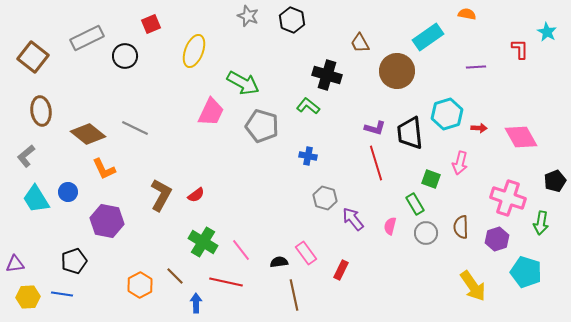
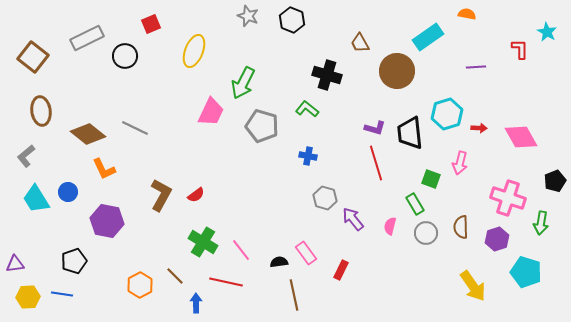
green arrow at (243, 83): rotated 88 degrees clockwise
green L-shape at (308, 106): moved 1 px left, 3 px down
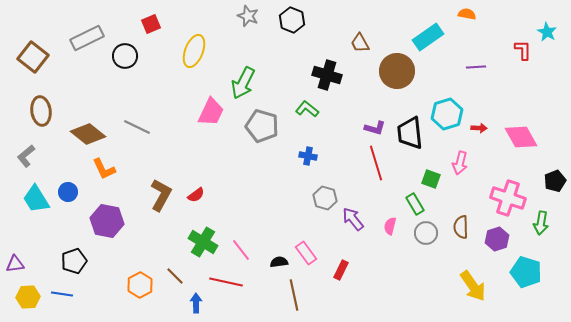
red L-shape at (520, 49): moved 3 px right, 1 px down
gray line at (135, 128): moved 2 px right, 1 px up
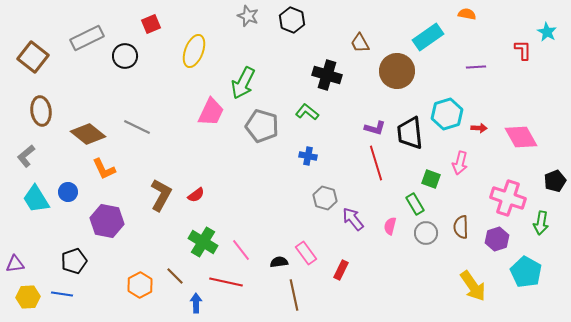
green L-shape at (307, 109): moved 3 px down
cyan pentagon at (526, 272): rotated 12 degrees clockwise
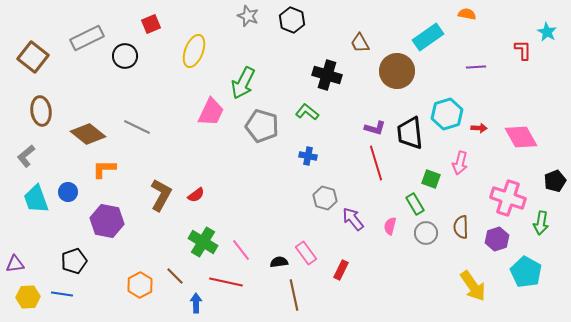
orange L-shape at (104, 169): rotated 115 degrees clockwise
cyan trapezoid at (36, 199): rotated 12 degrees clockwise
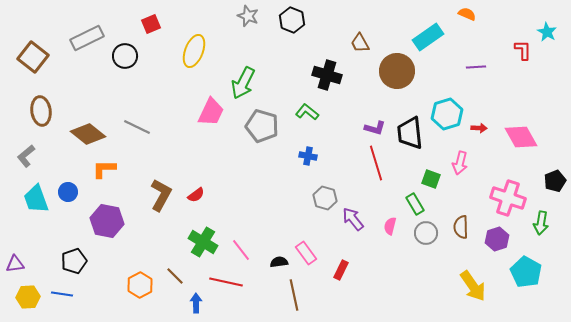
orange semicircle at (467, 14): rotated 12 degrees clockwise
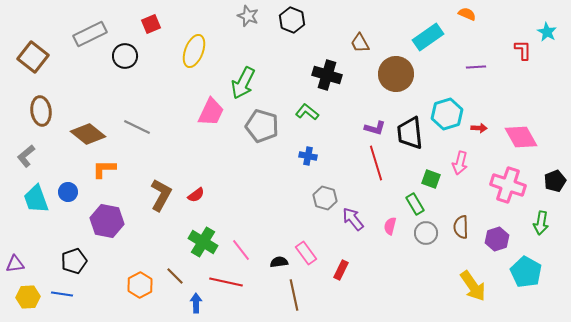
gray rectangle at (87, 38): moved 3 px right, 4 px up
brown circle at (397, 71): moved 1 px left, 3 px down
pink cross at (508, 198): moved 13 px up
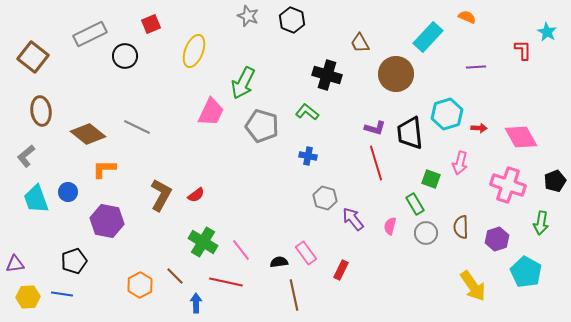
orange semicircle at (467, 14): moved 3 px down
cyan rectangle at (428, 37): rotated 12 degrees counterclockwise
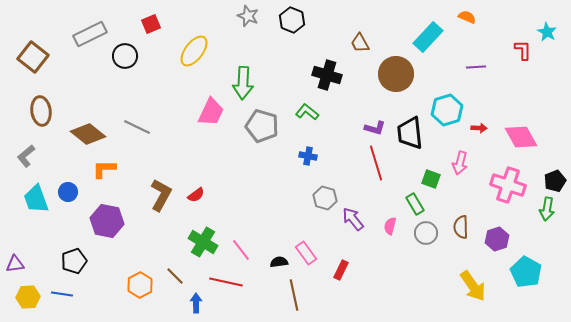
yellow ellipse at (194, 51): rotated 16 degrees clockwise
green arrow at (243, 83): rotated 24 degrees counterclockwise
cyan hexagon at (447, 114): moved 4 px up
green arrow at (541, 223): moved 6 px right, 14 px up
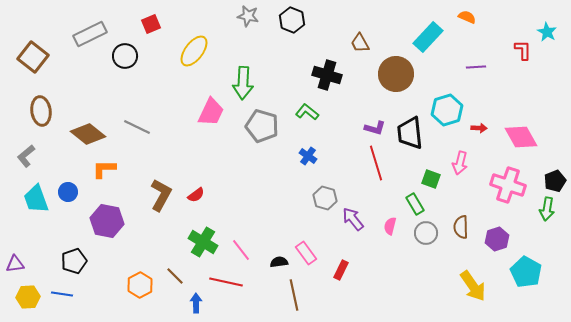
gray star at (248, 16): rotated 10 degrees counterclockwise
blue cross at (308, 156): rotated 24 degrees clockwise
